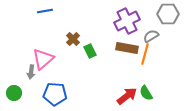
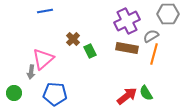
orange line: moved 9 px right
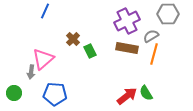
blue line: rotated 56 degrees counterclockwise
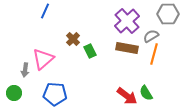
purple cross: rotated 15 degrees counterclockwise
gray arrow: moved 6 px left, 2 px up
red arrow: rotated 75 degrees clockwise
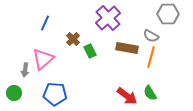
blue line: moved 12 px down
purple cross: moved 19 px left, 3 px up
gray semicircle: rotated 119 degrees counterclockwise
orange line: moved 3 px left, 3 px down
green semicircle: moved 4 px right
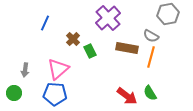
gray hexagon: rotated 10 degrees counterclockwise
pink triangle: moved 15 px right, 10 px down
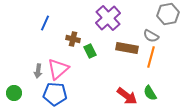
brown cross: rotated 32 degrees counterclockwise
gray arrow: moved 13 px right, 1 px down
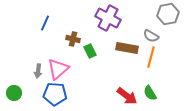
purple cross: rotated 20 degrees counterclockwise
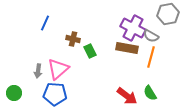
purple cross: moved 25 px right, 10 px down
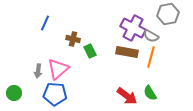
brown rectangle: moved 4 px down
